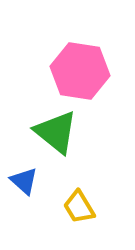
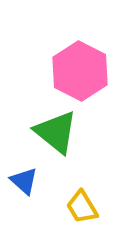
pink hexagon: rotated 18 degrees clockwise
yellow trapezoid: moved 3 px right
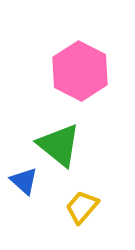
green triangle: moved 3 px right, 13 px down
yellow trapezoid: rotated 72 degrees clockwise
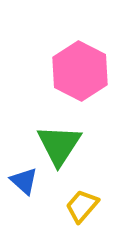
green triangle: rotated 24 degrees clockwise
yellow trapezoid: moved 1 px up
